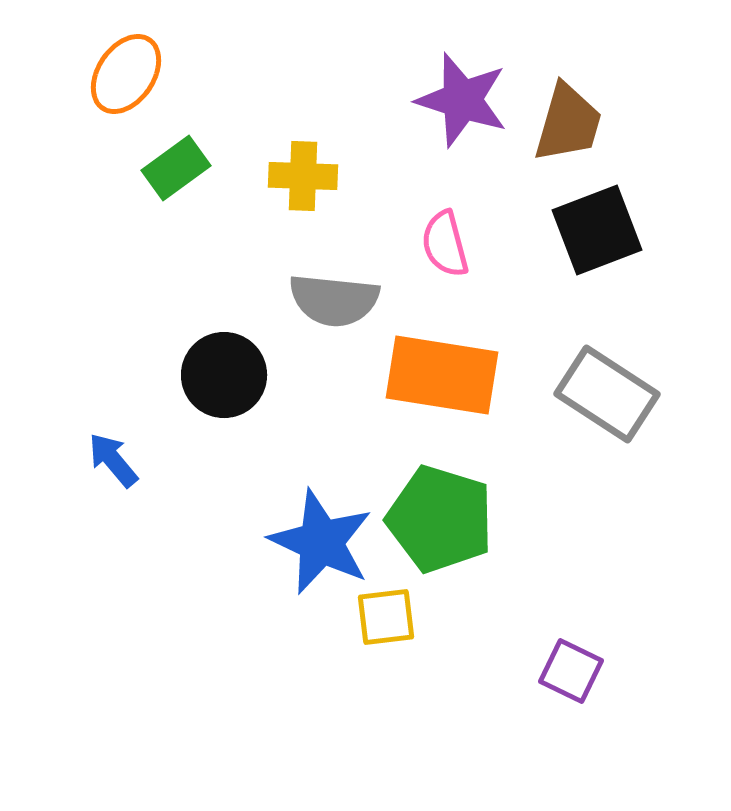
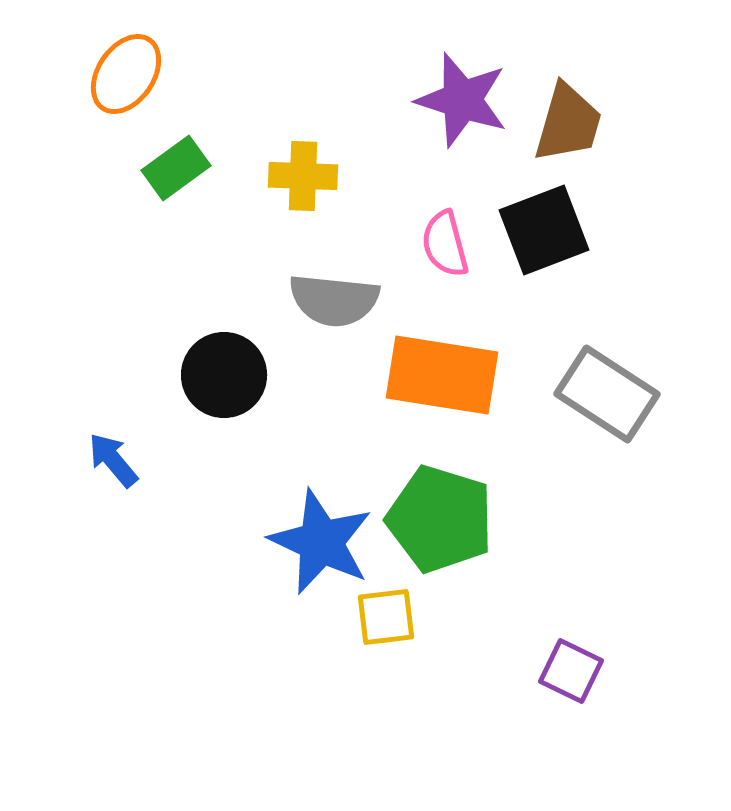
black square: moved 53 px left
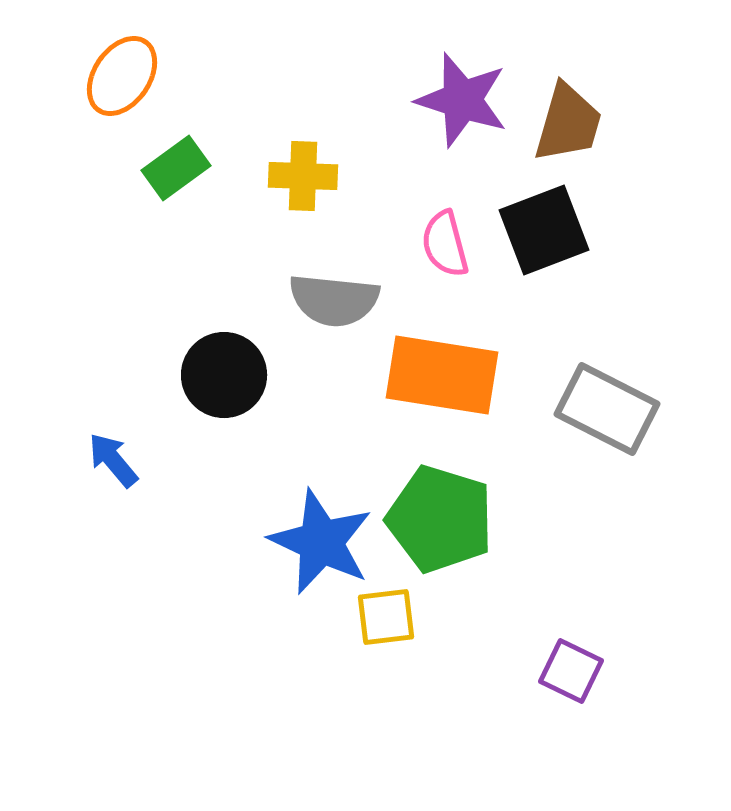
orange ellipse: moved 4 px left, 2 px down
gray rectangle: moved 15 px down; rotated 6 degrees counterclockwise
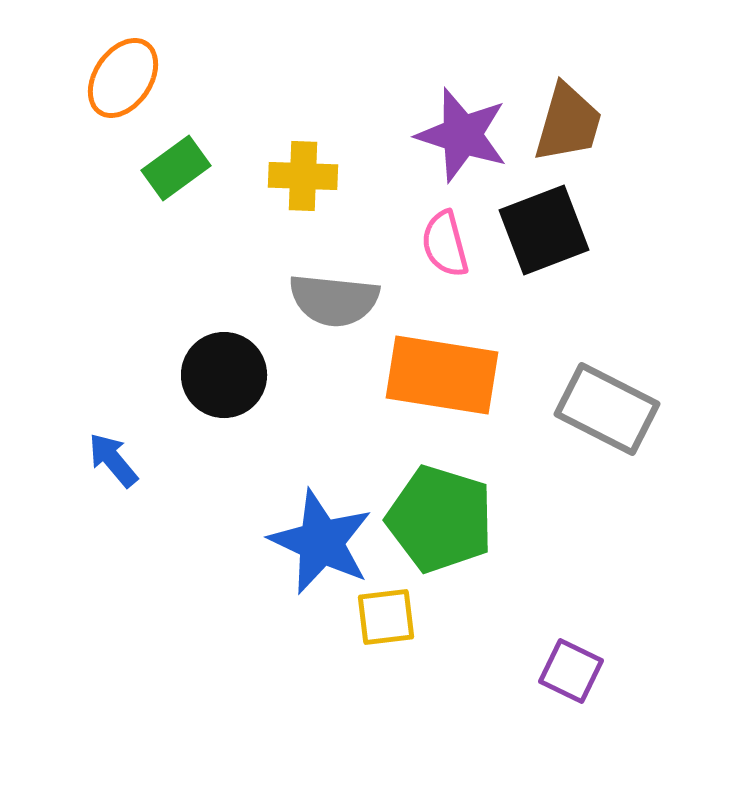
orange ellipse: moved 1 px right, 2 px down
purple star: moved 35 px down
